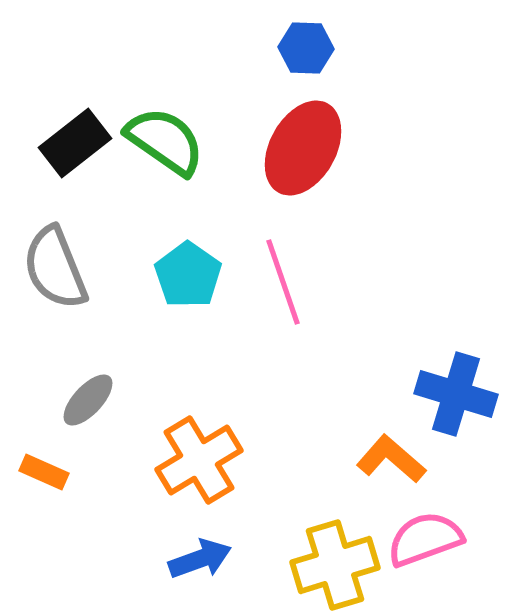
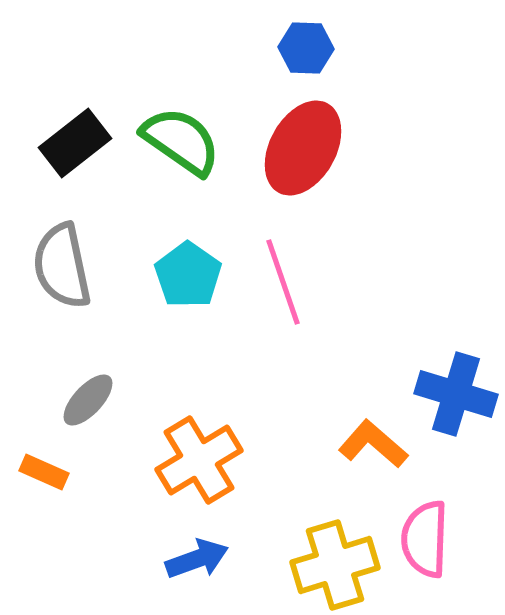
green semicircle: moved 16 px right
gray semicircle: moved 7 px right, 2 px up; rotated 10 degrees clockwise
orange L-shape: moved 18 px left, 15 px up
pink semicircle: rotated 68 degrees counterclockwise
blue arrow: moved 3 px left
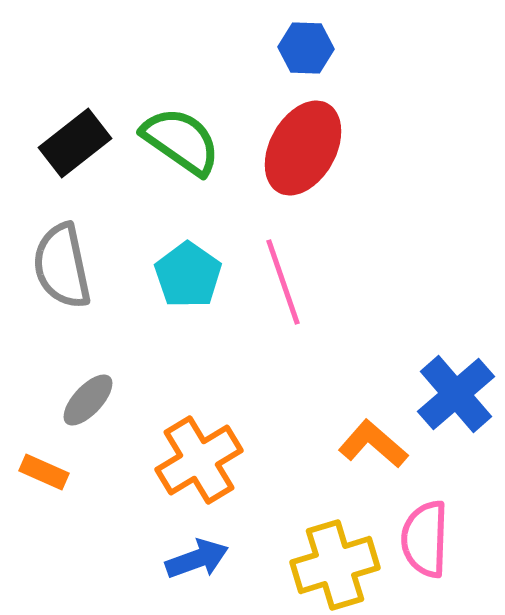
blue cross: rotated 32 degrees clockwise
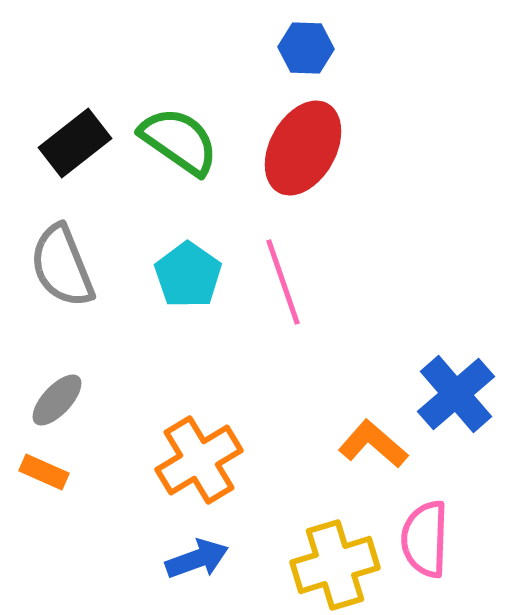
green semicircle: moved 2 px left
gray semicircle: rotated 10 degrees counterclockwise
gray ellipse: moved 31 px left
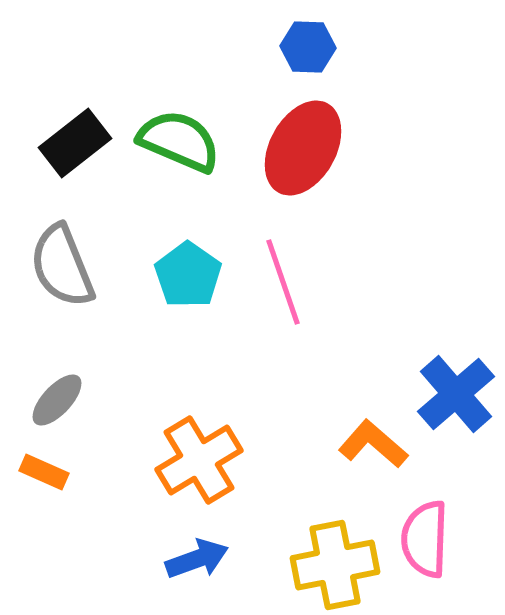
blue hexagon: moved 2 px right, 1 px up
green semicircle: rotated 12 degrees counterclockwise
yellow cross: rotated 6 degrees clockwise
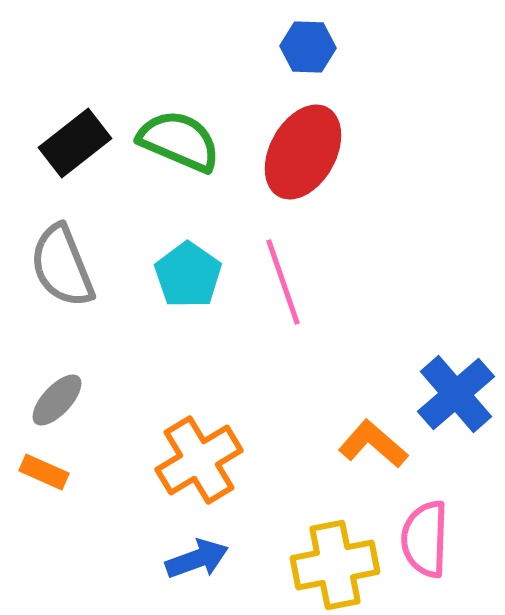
red ellipse: moved 4 px down
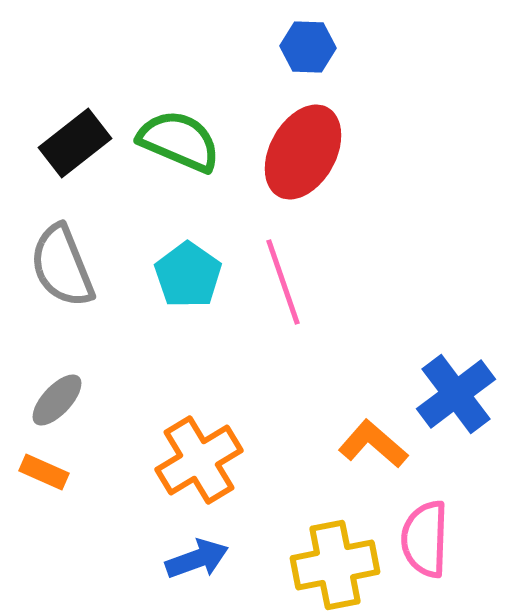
blue cross: rotated 4 degrees clockwise
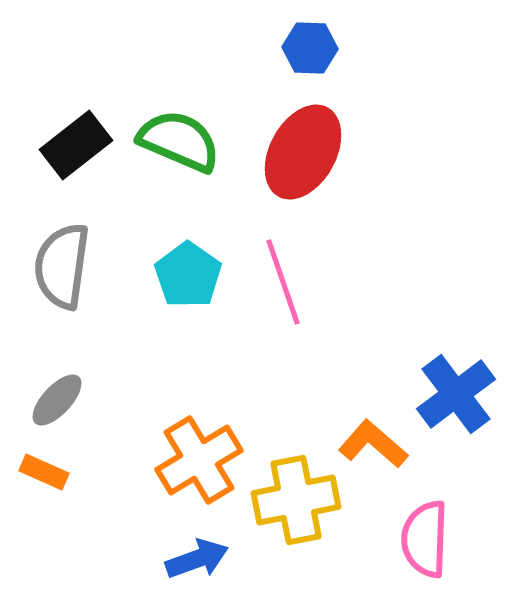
blue hexagon: moved 2 px right, 1 px down
black rectangle: moved 1 px right, 2 px down
gray semicircle: rotated 30 degrees clockwise
yellow cross: moved 39 px left, 65 px up
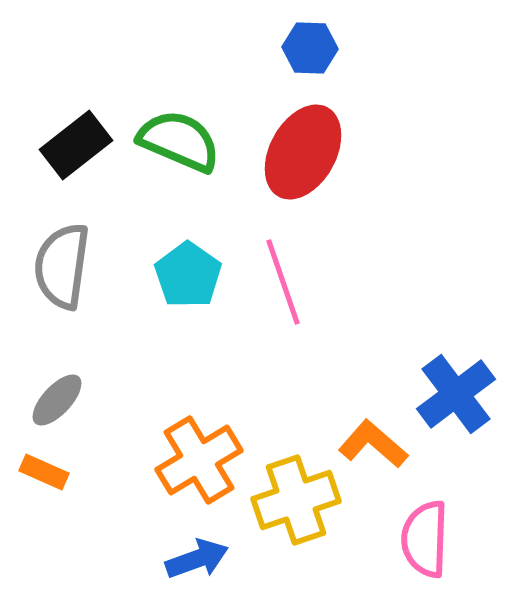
yellow cross: rotated 8 degrees counterclockwise
